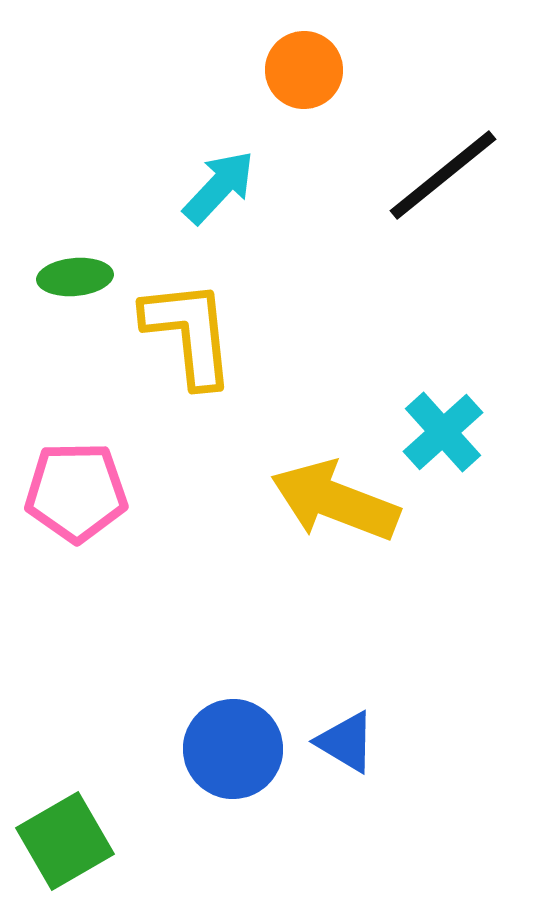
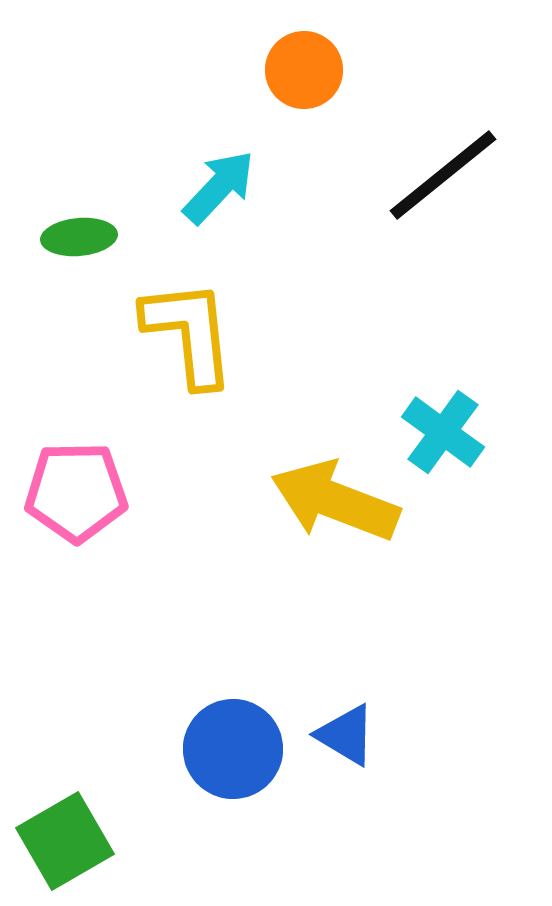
green ellipse: moved 4 px right, 40 px up
cyan cross: rotated 12 degrees counterclockwise
blue triangle: moved 7 px up
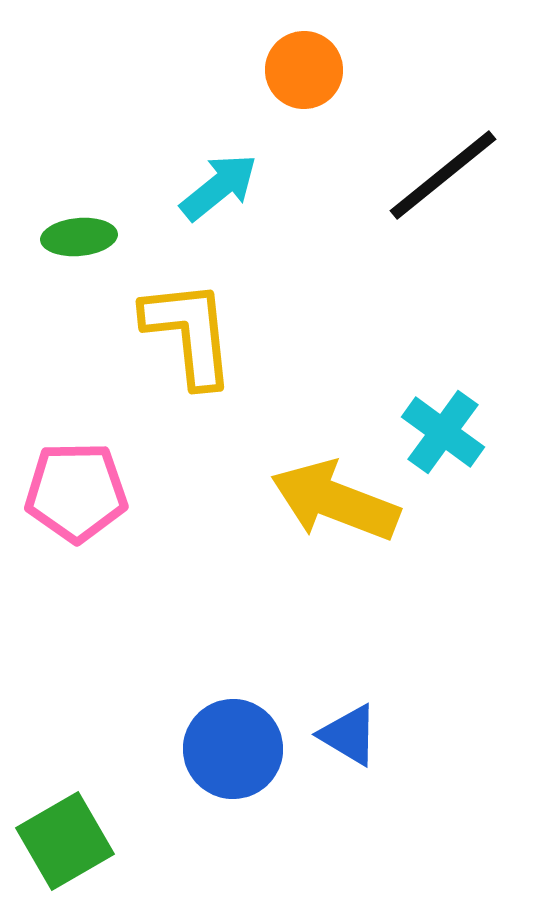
cyan arrow: rotated 8 degrees clockwise
blue triangle: moved 3 px right
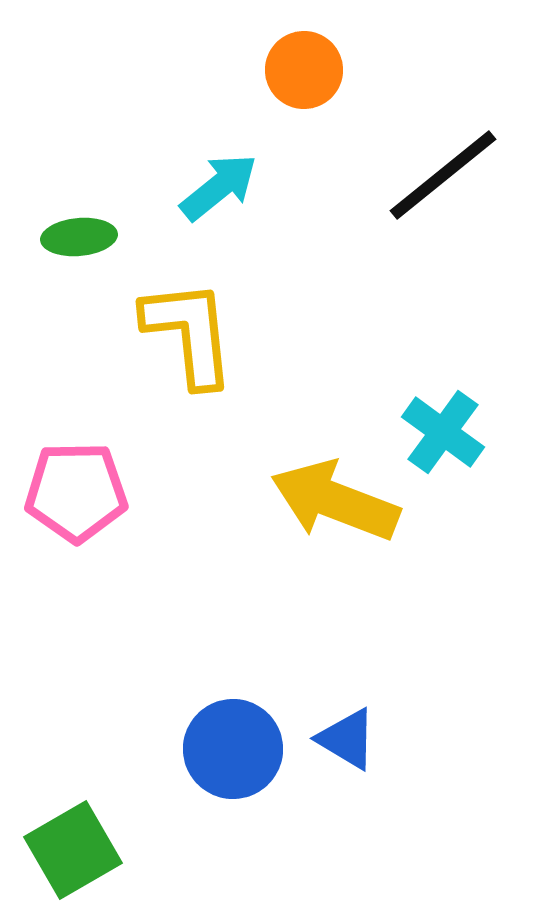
blue triangle: moved 2 px left, 4 px down
green square: moved 8 px right, 9 px down
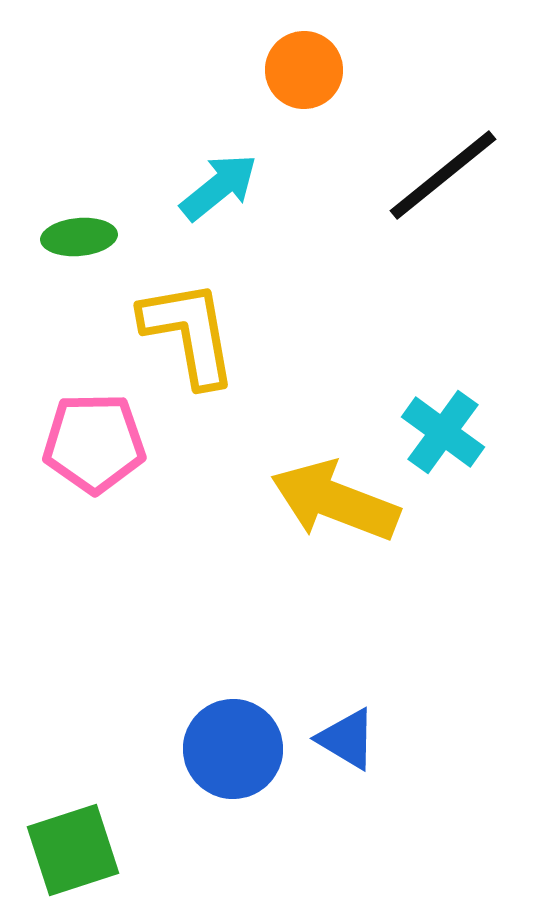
yellow L-shape: rotated 4 degrees counterclockwise
pink pentagon: moved 18 px right, 49 px up
green square: rotated 12 degrees clockwise
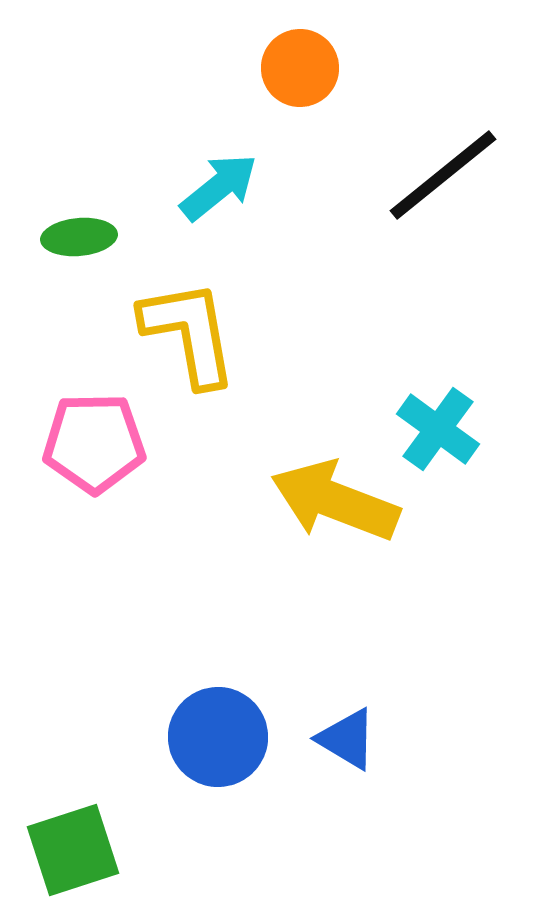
orange circle: moved 4 px left, 2 px up
cyan cross: moved 5 px left, 3 px up
blue circle: moved 15 px left, 12 px up
